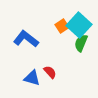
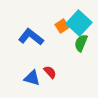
cyan square: moved 2 px up
blue L-shape: moved 5 px right, 2 px up
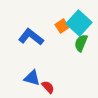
red semicircle: moved 2 px left, 15 px down
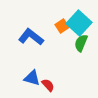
red semicircle: moved 2 px up
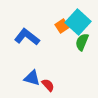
cyan square: moved 1 px left, 1 px up
blue L-shape: moved 4 px left
green semicircle: moved 1 px right, 1 px up
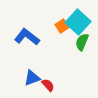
blue triangle: rotated 36 degrees counterclockwise
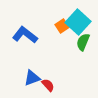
blue L-shape: moved 2 px left, 2 px up
green semicircle: moved 1 px right
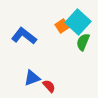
blue L-shape: moved 1 px left, 1 px down
red semicircle: moved 1 px right, 1 px down
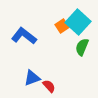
green semicircle: moved 1 px left, 5 px down
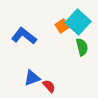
green semicircle: rotated 144 degrees clockwise
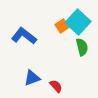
red semicircle: moved 7 px right
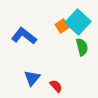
blue triangle: rotated 30 degrees counterclockwise
